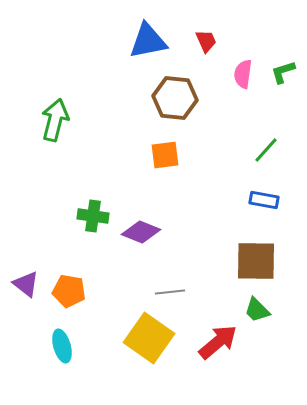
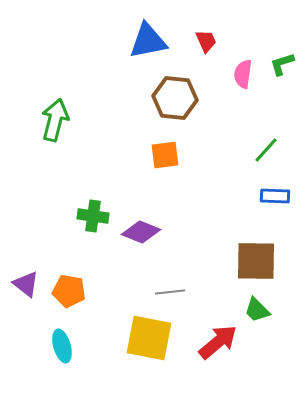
green L-shape: moved 1 px left, 8 px up
blue rectangle: moved 11 px right, 4 px up; rotated 8 degrees counterclockwise
yellow square: rotated 24 degrees counterclockwise
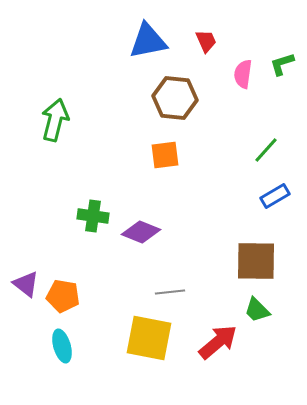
blue rectangle: rotated 32 degrees counterclockwise
orange pentagon: moved 6 px left, 5 px down
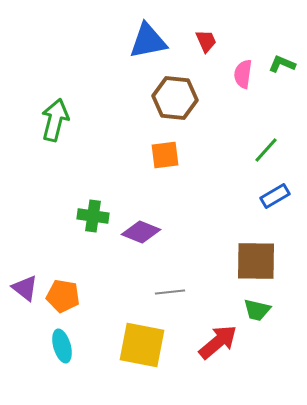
green L-shape: rotated 40 degrees clockwise
purple triangle: moved 1 px left, 4 px down
green trapezoid: rotated 32 degrees counterclockwise
yellow square: moved 7 px left, 7 px down
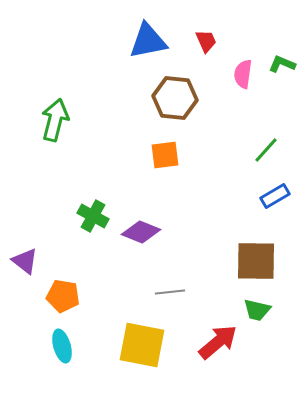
green cross: rotated 20 degrees clockwise
purple triangle: moved 27 px up
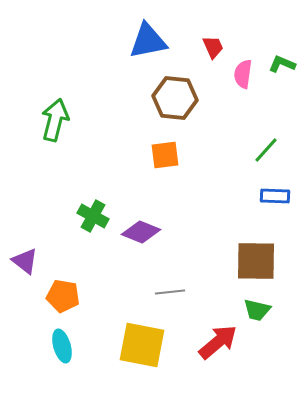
red trapezoid: moved 7 px right, 6 px down
blue rectangle: rotated 32 degrees clockwise
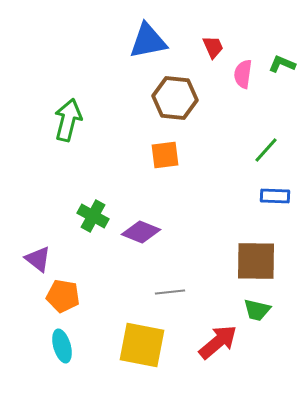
green arrow: moved 13 px right
purple triangle: moved 13 px right, 2 px up
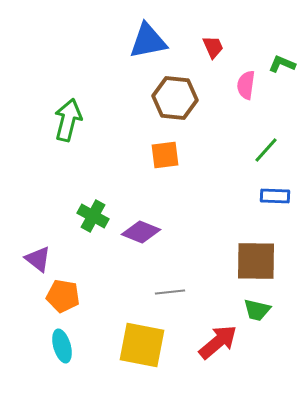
pink semicircle: moved 3 px right, 11 px down
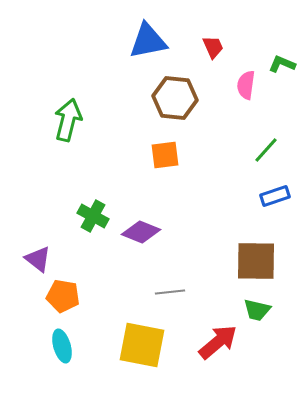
blue rectangle: rotated 20 degrees counterclockwise
